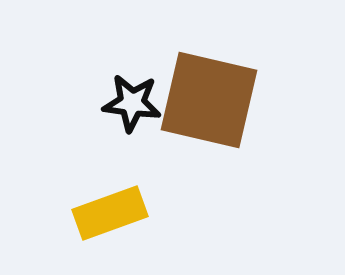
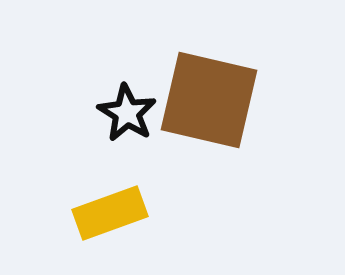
black star: moved 5 px left, 10 px down; rotated 24 degrees clockwise
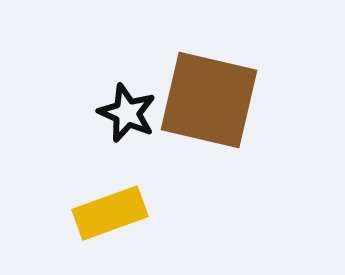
black star: rotated 8 degrees counterclockwise
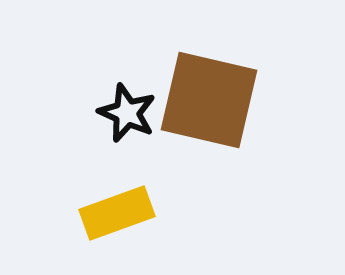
yellow rectangle: moved 7 px right
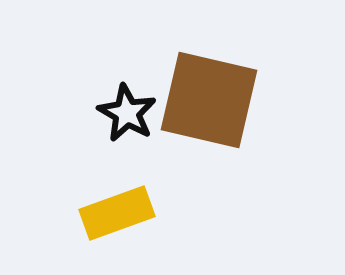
black star: rotated 6 degrees clockwise
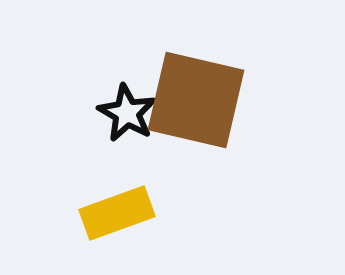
brown square: moved 13 px left
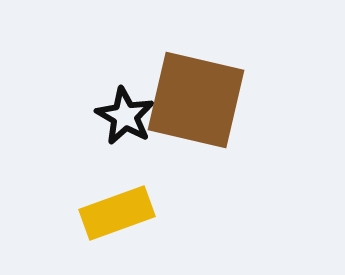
black star: moved 2 px left, 3 px down
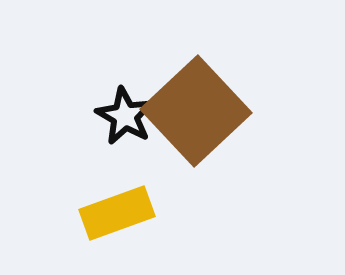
brown square: moved 11 px down; rotated 34 degrees clockwise
